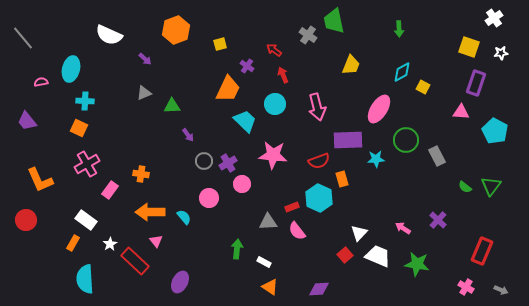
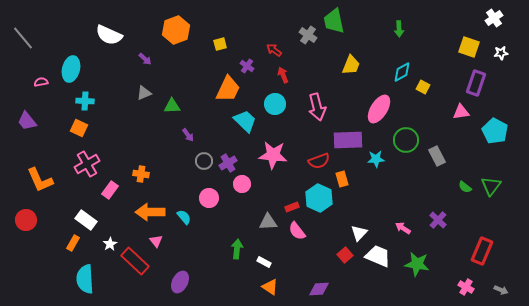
pink triangle at (461, 112): rotated 12 degrees counterclockwise
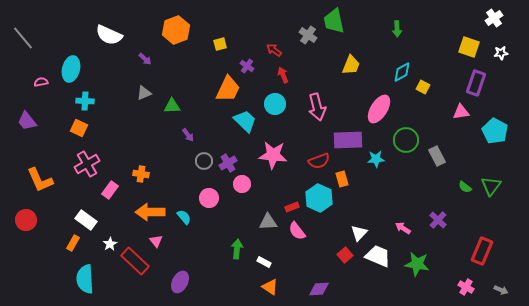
green arrow at (399, 29): moved 2 px left
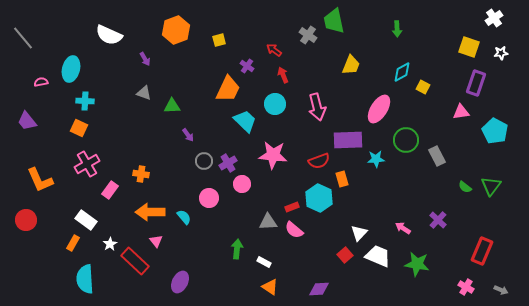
yellow square at (220, 44): moved 1 px left, 4 px up
purple arrow at (145, 59): rotated 16 degrees clockwise
gray triangle at (144, 93): rotated 42 degrees clockwise
pink semicircle at (297, 231): moved 3 px left, 1 px up; rotated 12 degrees counterclockwise
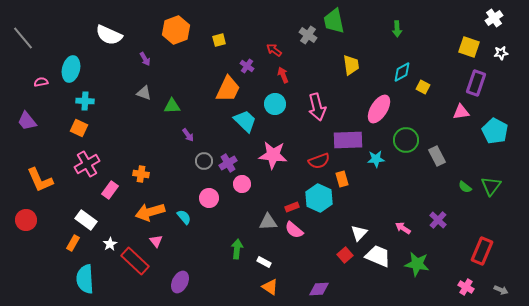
yellow trapezoid at (351, 65): rotated 30 degrees counterclockwise
orange arrow at (150, 212): rotated 16 degrees counterclockwise
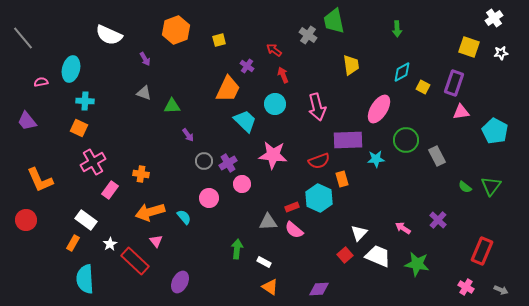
purple rectangle at (476, 83): moved 22 px left
pink cross at (87, 164): moved 6 px right, 2 px up
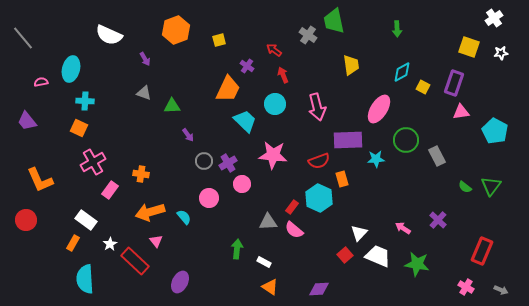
red rectangle at (292, 207): rotated 32 degrees counterclockwise
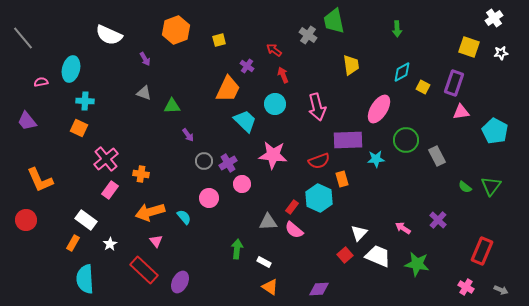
pink cross at (93, 162): moved 13 px right, 3 px up; rotated 10 degrees counterclockwise
red rectangle at (135, 261): moved 9 px right, 9 px down
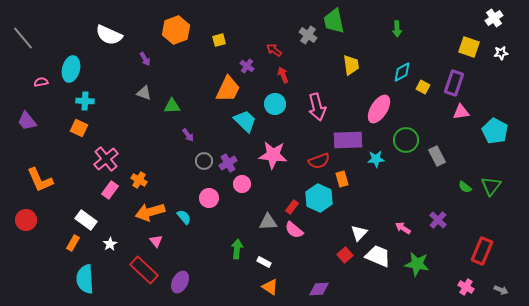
orange cross at (141, 174): moved 2 px left, 6 px down; rotated 21 degrees clockwise
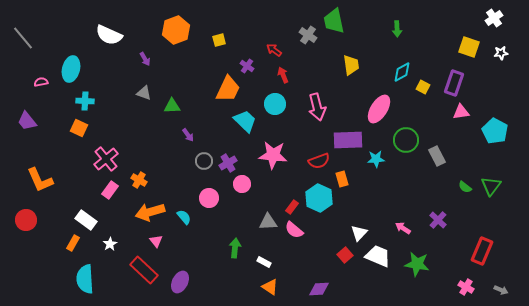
green arrow at (237, 249): moved 2 px left, 1 px up
